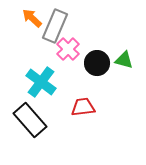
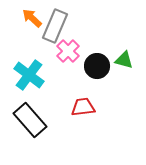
pink cross: moved 2 px down
black circle: moved 3 px down
cyan cross: moved 12 px left, 7 px up
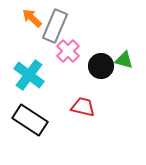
black circle: moved 4 px right
red trapezoid: rotated 20 degrees clockwise
black rectangle: rotated 16 degrees counterclockwise
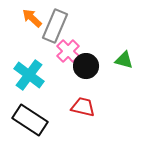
black circle: moved 15 px left
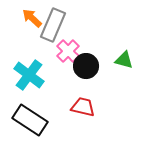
gray rectangle: moved 2 px left, 1 px up
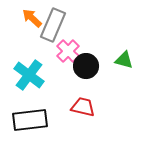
black rectangle: rotated 40 degrees counterclockwise
